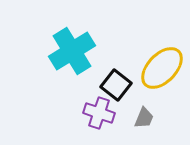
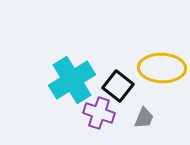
cyan cross: moved 29 px down
yellow ellipse: rotated 48 degrees clockwise
black square: moved 2 px right, 1 px down
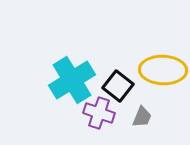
yellow ellipse: moved 1 px right, 2 px down
gray trapezoid: moved 2 px left, 1 px up
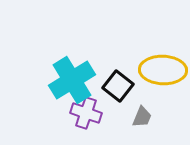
purple cross: moved 13 px left
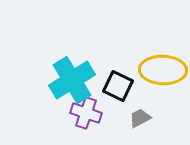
black square: rotated 12 degrees counterclockwise
gray trapezoid: moved 2 px left, 1 px down; rotated 140 degrees counterclockwise
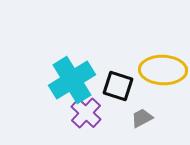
black square: rotated 8 degrees counterclockwise
purple cross: rotated 24 degrees clockwise
gray trapezoid: moved 2 px right
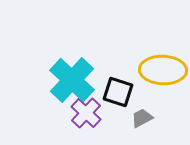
cyan cross: rotated 15 degrees counterclockwise
black square: moved 6 px down
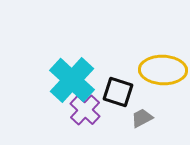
purple cross: moved 1 px left, 3 px up
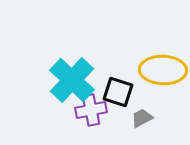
purple cross: moved 6 px right; rotated 36 degrees clockwise
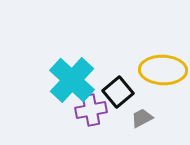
black square: rotated 32 degrees clockwise
